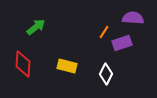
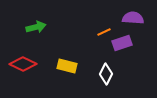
green arrow: rotated 24 degrees clockwise
orange line: rotated 32 degrees clockwise
red diamond: rotated 68 degrees counterclockwise
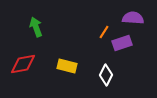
green arrow: rotated 96 degrees counterclockwise
orange line: rotated 32 degrees counterclockwise
red diamond: rotated 36 degrees counterclockwise
white diamond: moved 1 px down
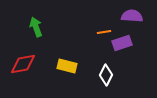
purple semicircle: moved 1 px left, 2 px up
orange line: rotated 48 degrees clockwise
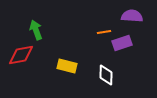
green arrow: moved 3 px down
red diamond: moved 2 px left, 9 px up
white diamond: rotated 25 degrees counterclockwise
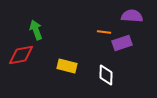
orange line: rotated 16 degrees clockwise
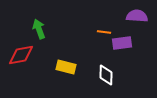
purple semicircle: moved 5 px right
green arrow: moved 3 px right, 1 px up
purple rectangle: rotated 12 degrees clockwise
yellow rectangle: moved 1 px left, 1 px down
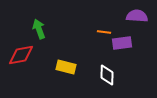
white diamond: moved 1 px right
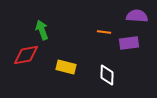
green arrow: moved 3 px right, 1 px down
purple rectangle: moved 7 px right
red diamond: moved 5 px right
